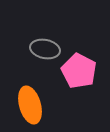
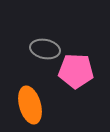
pink pentagon: moved 3 px left; rotated 24 degrees counterclockwise
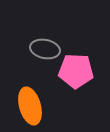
orange ellipse: moved 1 px down
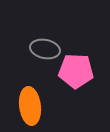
orange ellipse: rotated 9 degrees clockwise
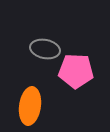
orange ellipse: rotated 15 degrees clockwise
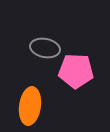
gray ellipse: moved 1 px up
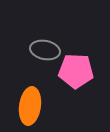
gray ellipse: moved 2 px down
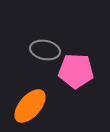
orange ellipse: rotated 33 degrees clockwise
